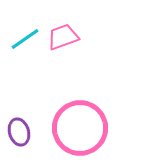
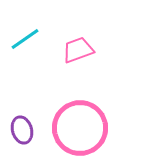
pink trapezoid: moved 15 px right, 13 px down
purple ellipse: moved 3 px right, 2 px up
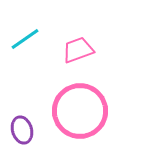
pink circle: moved 17 px up
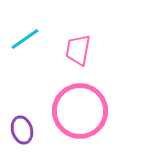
pink trapezoid: rotated 60 degrees counterclockwise
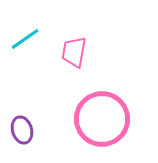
pink trapezoid: moved 4 px left, 2 px down
pink circle: moved 22 px right, 8 px down
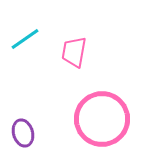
purple ellipse: moved 1 px right, 3 px down
